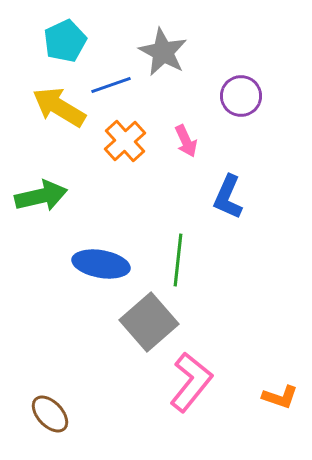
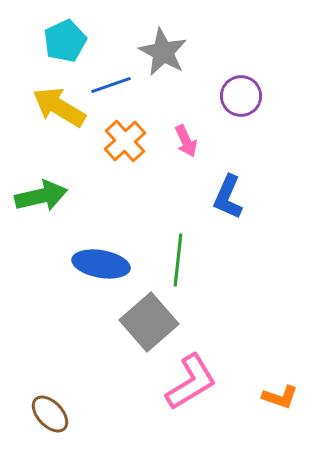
pink L-shape: rotated 20 degrees clockwise
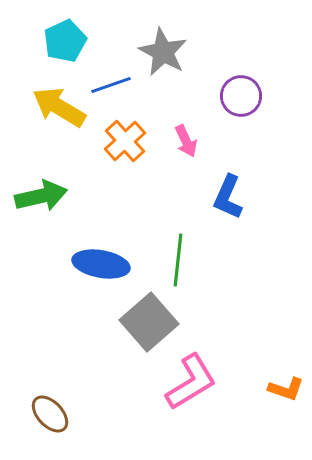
orange L-shape: moved 6 px right, 8 px up
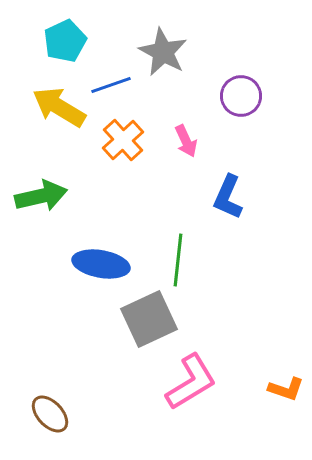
orange cross: moved 2 px left, 1 px up
gray square: moved 3 px up; rotated 16 degrees clockwise
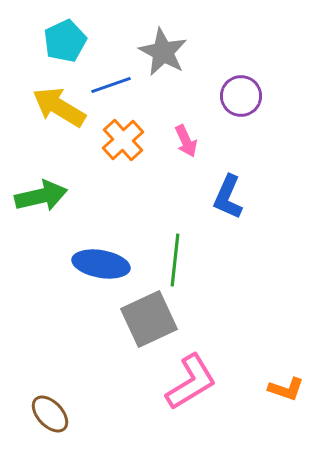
green line: moved 3 px left
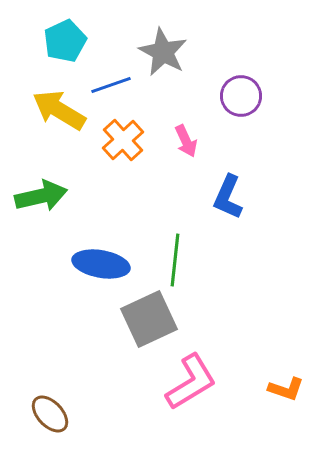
yellow arrow: moved 3 px down
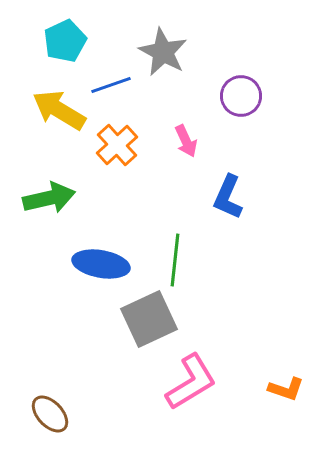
orange cross: moved 6 px left, 5 px down
green arrow: moved 8 px right, 2 px down
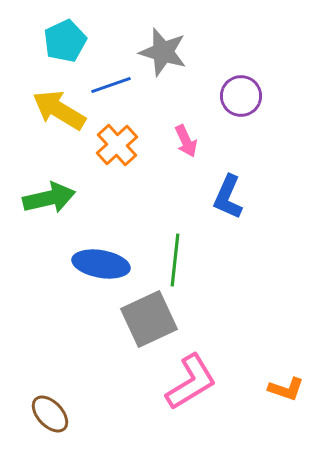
gray star: rotated 12 degrees counterclockwise
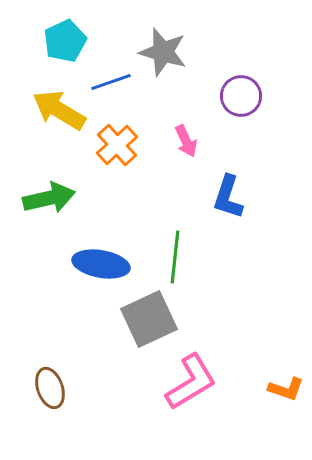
blue line: moved 3 px up
blue L-shape: rotated 6 degrees counterclockwise
green line: moved 3 px up
brown ellipse: moved 26 px up; rotated 24 degrees clockwise
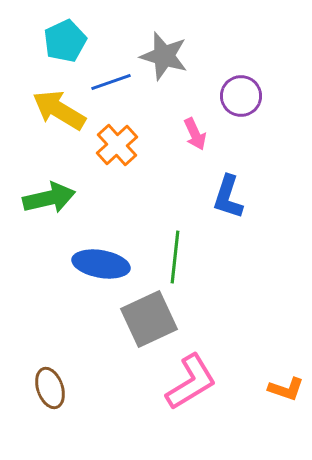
gray star: moved 1 px right, 4 px down
pink arrow: moved 9 px right, 7 px up
